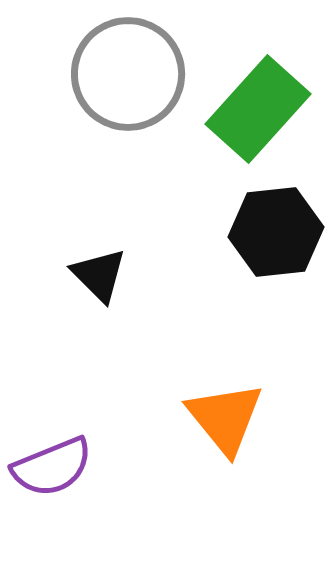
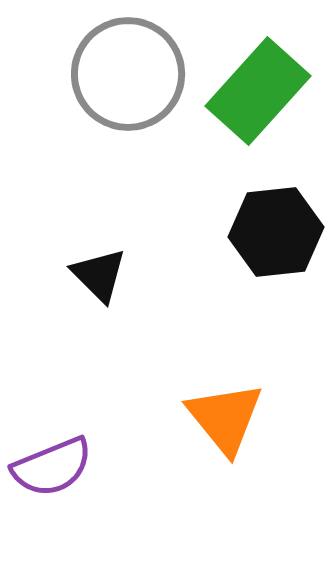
green rectangle: moved 18 px up
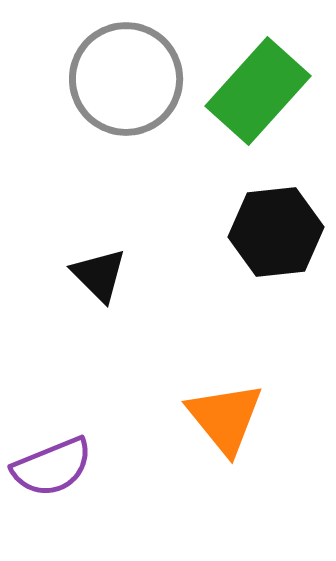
gray circle: moved 2 px left, 5 px down
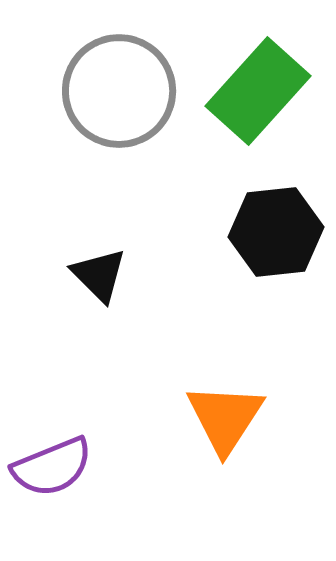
gray circle: moved 7 px left, 12 px down
orange triangle: rotated 12 degrees clockwise
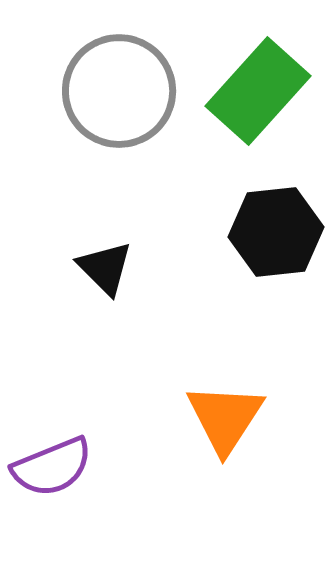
black triangle: moved 6 px right, 7 px up
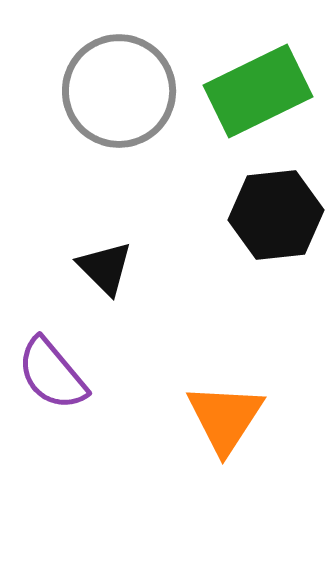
green rectangle: rotated 22 degrees clockwise
black hexagon: moved 17 px up
purple semicircle: moved 93 px up; rotated 72 degrees clockwise
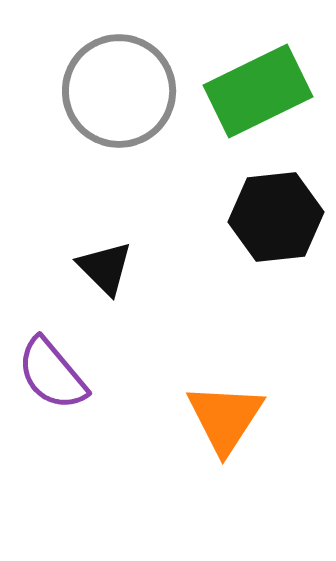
black hexagon: moved 2 px down
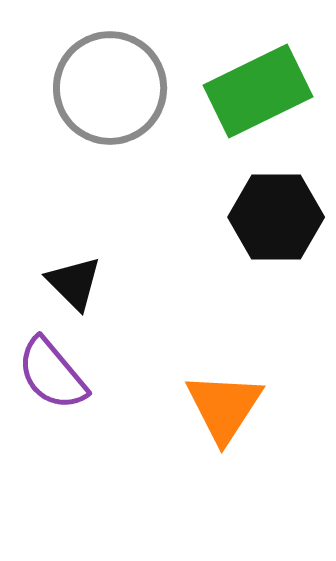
gray circle: moved 9 px left, 3 px up
black hexagon: rotated 6 degrees clockwise
black triangle: moved 31 px left, 15 px down
orange triangle: moved 1 px left, 11 px up
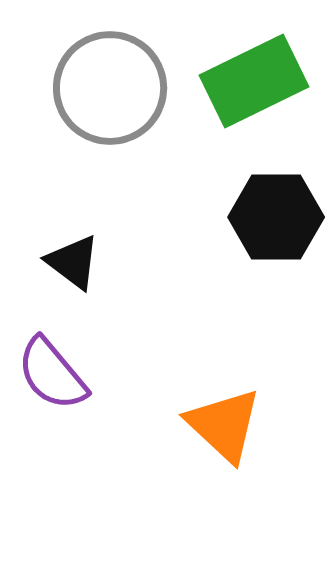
green rectangle: moved 4 px left, 10 px up
black triangle: moved 1 px left, 21 px up; rotated 8 degrees counterclockwise
orange triangle: moved 18 px down; rotated 20 degrees counterclockwise
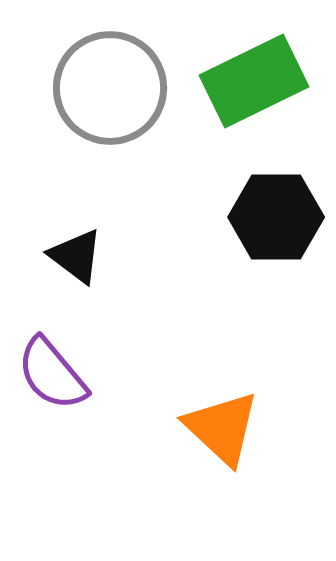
black triangle: moved 3 px right, 6 px up
orange triangle: moved 2 px left, 3 px down
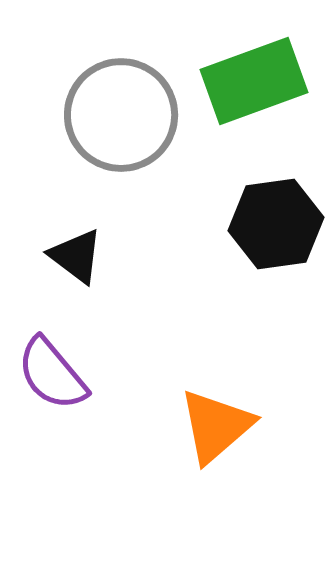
green rectangle: rotated 6 degrees clockwise
gray circle: moved 11 px right, 27 px down
black hexagon: moved 7 px down; rotated 8 degrees counterclockwise
orange triangle: moved 6 px left, 2 px up; rotated 36 degrees clockwise
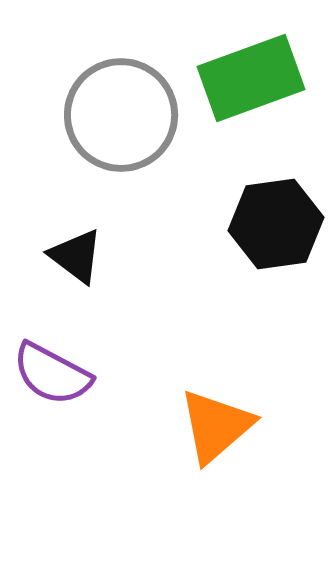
green rectangle: moved 3 px left, 3 px up
purple semicircle: rotated 22 degrees counterclockwise
